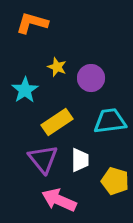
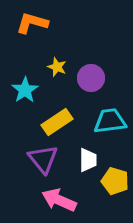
white trapezoid: moved 8 px right
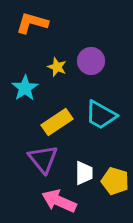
purple circle: moved 17 px up
cyan star: moved 2 px up
cyan trapezoid: moved 9 px left, 6 px up; rotated 144 degrees counterclockwise
white trapezoid: moved 4 px left, 13 px down
pink arrow: moved 1 px down
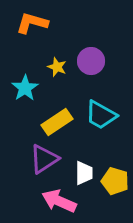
purple triangle: moved 1 px right; rotated 36 degrees clockwise
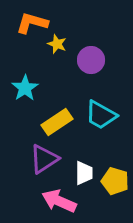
purple circle: moved 1 px up
yellow star: moved 23 px up
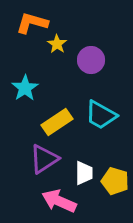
yellow star: rotated 12 degrees clockwise
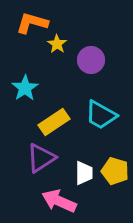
yellow rectangle: moved 3 px left
purple triangle: moved 3 px left, 1 px up
yellow pentagon: moved 10 px up
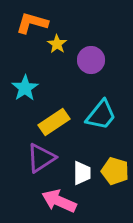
cyan trapezoid: rotated 80 degrees counterclockwise
white trapezoid: moved 2 px left
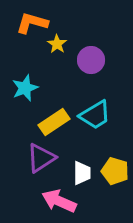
cyan star: rotated 12 degrees clockwise
cyan trapezoid: moved 6 px left; rotated 20 degrees clockwise
